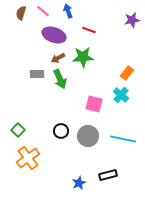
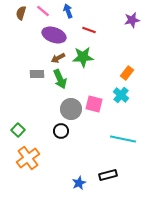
gray circle: moved 17 px left, 27 px up
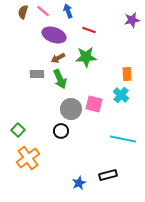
brown semicircle: moved 2 px right, 1 px up
green star: moved 3 px right
orange rectangle: moved 1 px down; rotated 40 degrees counterclockwise
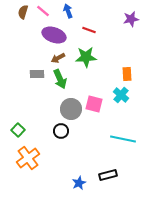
purple star: moved 1 px left, 1 px up
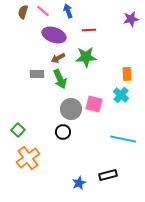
red line: rotated 24 degrees counterclockwise
black circle: moved 2 px right, 1 px down
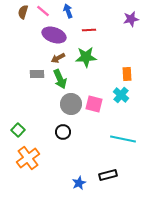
gray circle: moved 5 px up
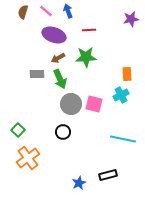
pink line: moved 3 px right
cyan cross: rotated 21 degrees clockwise
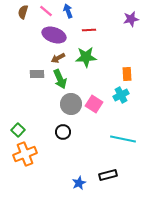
pink square: rotated 18 degrees clockwise
orange cross: moved 3 px left, 4 px up; rotated 15 degrees clockwise
